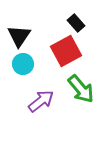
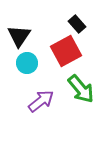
black rectangle: moved 1 px right, 1 px down
cyan circle: moved 4 px right, 1 px up
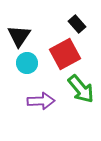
red square: moved 1 px left, 3 px down
purple arrow: rotated 36 degrees clockwise
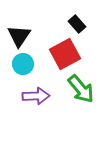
cyan circle: moved 4 px left, 1 px down
purple arrow: moved 5 px left, 5 px up
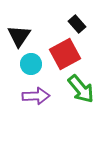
cyan circle: moved 8 px right
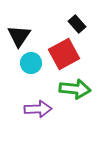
red square: moved 1 px left
cyan circle: moved 1 px up
green arrow: moved 6 px left; rotated 44 degrees counterclockwise
purple arrow: moved 2 px right, 13 px down
